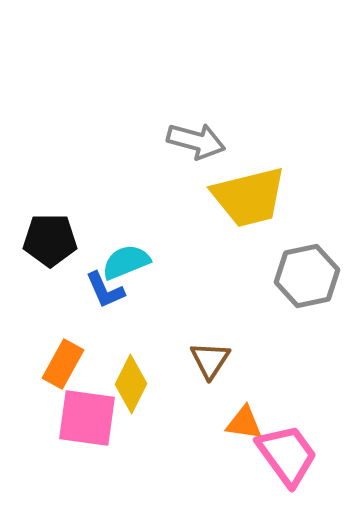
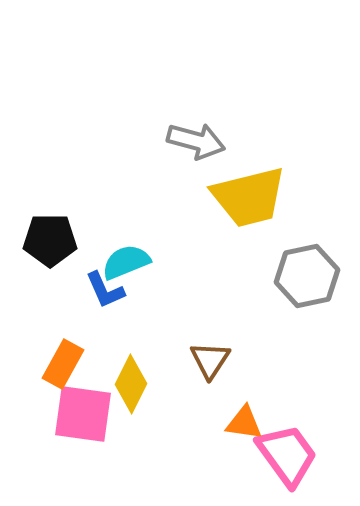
pink square: moved 4 px left, 4 px up
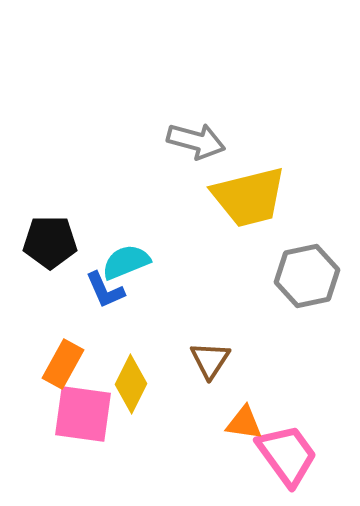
black pentagon: moved 2 px down
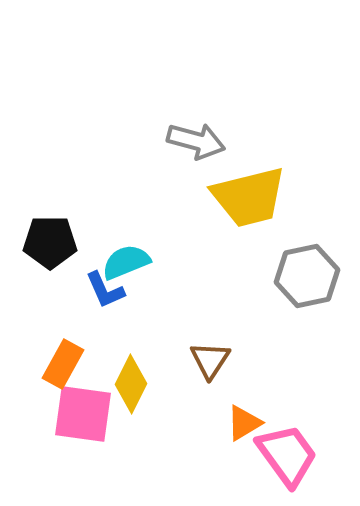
orange triangle: rotated 39 degrees counterclockwise
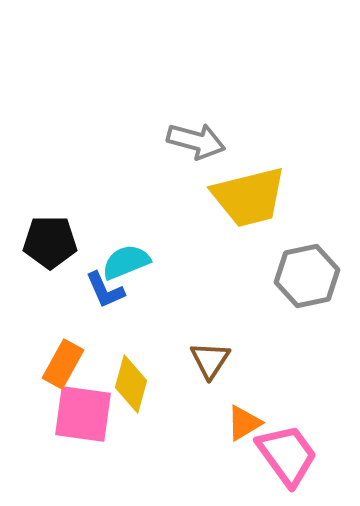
yellow diamond: rotated 12 degrees counterclockwise
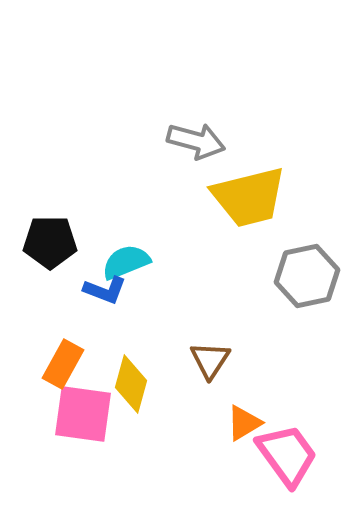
blue L-shape: rotated 45 degrees counterclockwise
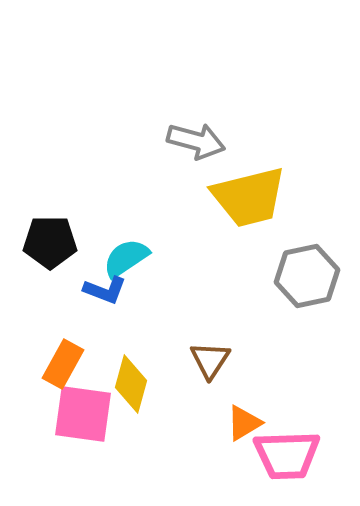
cyan semicircle: moved 4 px up; rotated 12 degrees counterclockwise
pink trapezoid: rotated 124 degrees clockwise
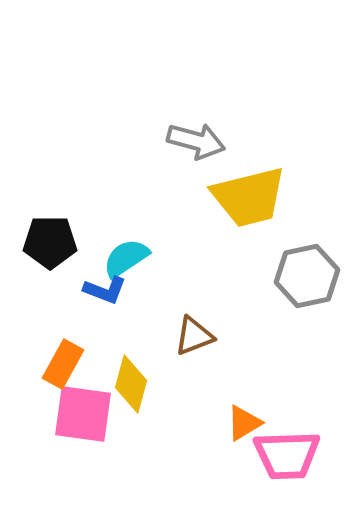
brown triangle: moved 16 px left, 24 px up; rotated 36 degrees clockwise
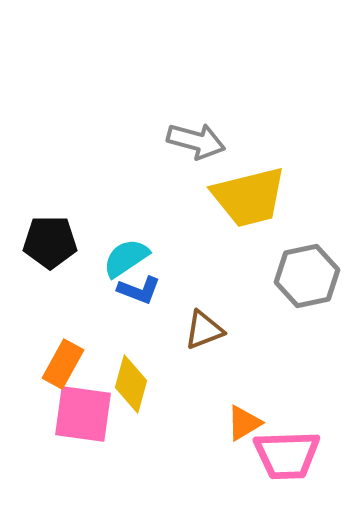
blue L-shape: moved 34 px right
brown triangle: moved 10 px right, 6 px up
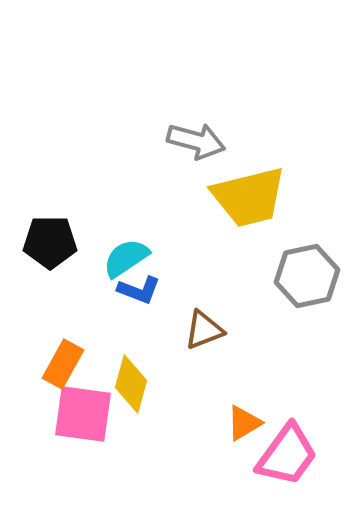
pink trapezoid: rotated 52 degrees counterclockwise
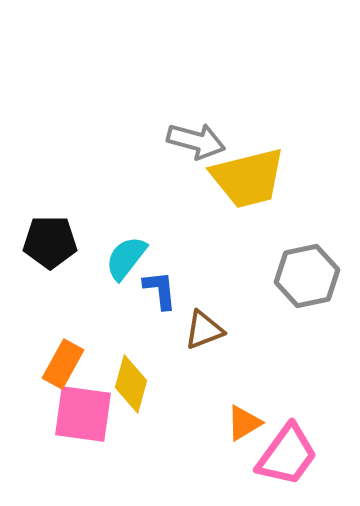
yellow trapezoid: moved 1 px left, 19 px up
cyan semicircle: rotated 18 degrees counterclockwise
blue L-shape: moved 21 px right; rotated 117 degrees counterclockwise
